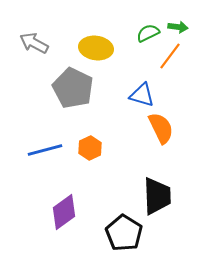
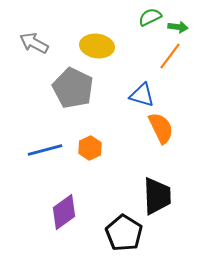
green semicircle: moved 2 px right, 16 px up
yellow ellipse: moved 1 px right, 2 px up
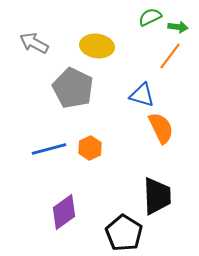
blue line: moved 4 px right, 1 px up
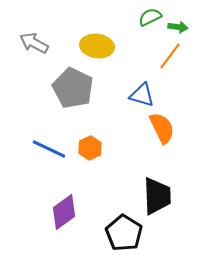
orange semicircle: moved 1 px right
blue line: rotated 40 degrees clockwise
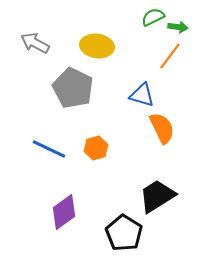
green semicircle: moved 3 px right
gray arrow: moved 1 px right
orange hexagon: moved 6 px right; rotated 10 degrees clockwise
black trapezoid: rotated 120 degrees counterclockwise
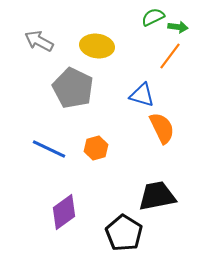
gray arrow: moved 4 px right, 2 px up
black trapezoid: rotated 21 degrees clockwise
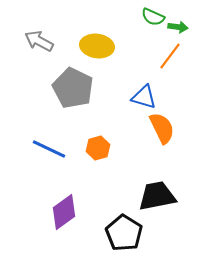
green semicircle: rotated 130 degrees counterclockwise
blue triangle: moved 2 px right, 2 px down
orange hexagon: moved 2 px right
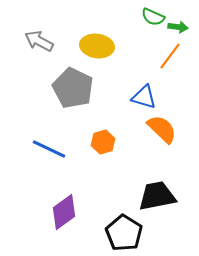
orange semicircle: moved 1 px down; rotated 20 degrees counterclockwise
orange hexagon: moved 5 px right, 6 px up
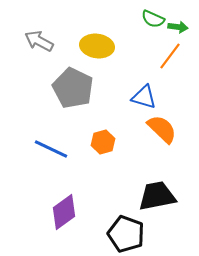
green semicircle: moved 2 px down
blue line: moved 2 px right
black pentagon: moved 2 px right, 1 px down; rotated 12 degrees counterclockwise
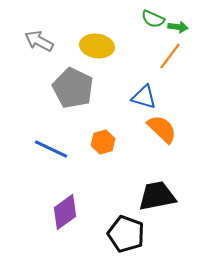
purple diamond: moved 1 px right
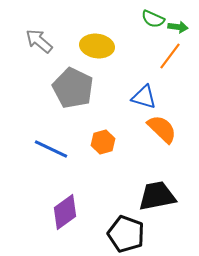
gray arrow: rotated 12 degrees clockwise
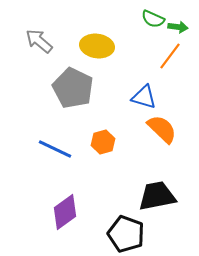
blue line: moved 4 px right
